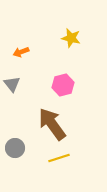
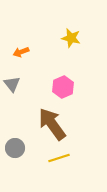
pink hexagon: moved 2 px down; rotated 10 degrees counterclockwise
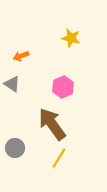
orange arrow: moved 4 px down
gray triangle: rotated 18 degrees counterclockwise
yellow line: rotated 40 degrees counterclockwise
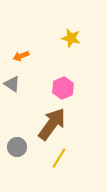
pink hexagon: moved 1 px down
brown arrow: rotated 72 degrees clockwise
gray circle: moved 2 px right, 1 px up
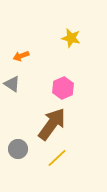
gray circle: moved 1 px right, 2 px down
yellow line: moved 2 px left; rotated 15 degrees clockwise
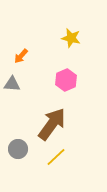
orange arrow: rotated 28 degrees counterclockwise
gray triangle: rotated 30 degrees counterclockwise
pink hexagon: moved 3 px right, 8 px up
yellow line: moved 1 px left, 1 px up
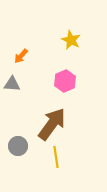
yellow star: moved 2 px down; rotated 12 degrees clockwise
pink hexagon: moved 1 px left, 1 px down
gray circle: moved 3 px up
yellow line: rotated 55 degrees counterclockwise
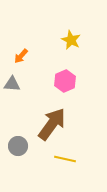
yellow line: moved 9 px right, 2 px down; rotated 70 degrees counterclockwise
